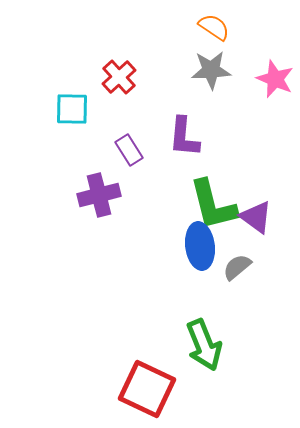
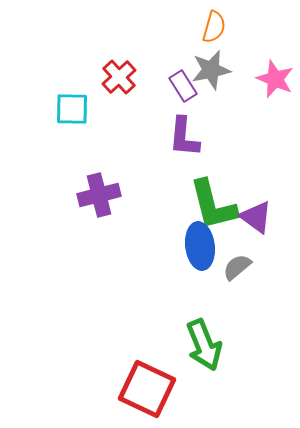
orange semicircle: rotated 72 degrees clockwise
gray star: rotated 9 degrees counterclockwise
purple rectangle: moved 54 px right, 64 px up
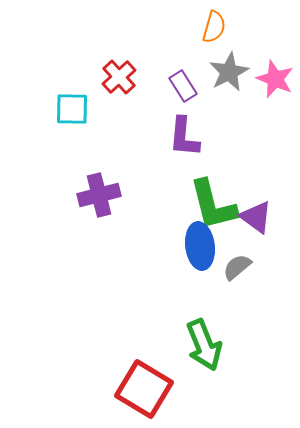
gray star: moved 18 px right, 2 px down; rotated 15 degrees counterclockwise
red square: moved 3 px left; rotated 6 degrees clockwise
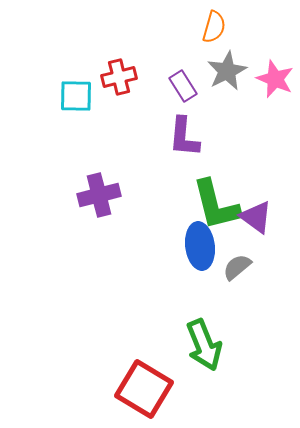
gray star: moved 2 px left, 1 px up
red cross: rotated 28 degrees clockwise
cyan square: moved 4 px right, 13 px up
green L-shape: moved 3 px right
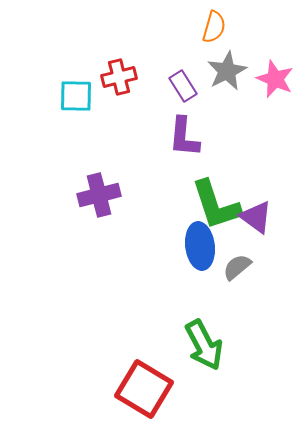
green L-shape: rotated 4 degrees counterclockwise
green arrow: rotated 6 degrees counterclockwise
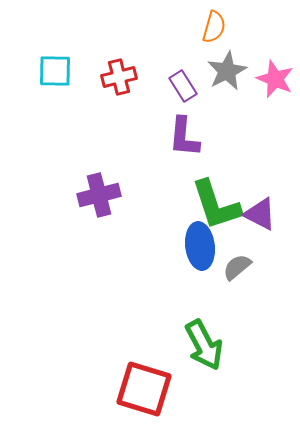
cyan square: moved 21 px left, 25 px up
purple triangle: moved 4 px right, 3 px up; rotated 9 degrees counterclockwise
red square: rotated 14 degrees counterclockwise
